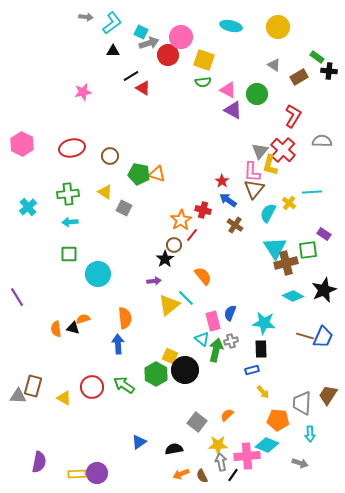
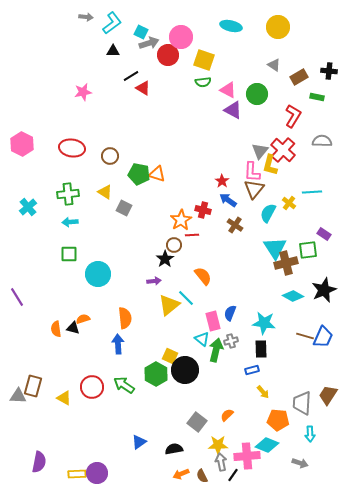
green rectangle at (317, 57): moved 40 px down; rotated 24 degrees counterclockwise
red ellipse at (72, 148): rotated 20 degrees clockwise
red line at (192, 235): rotated 48 degrees clockwise
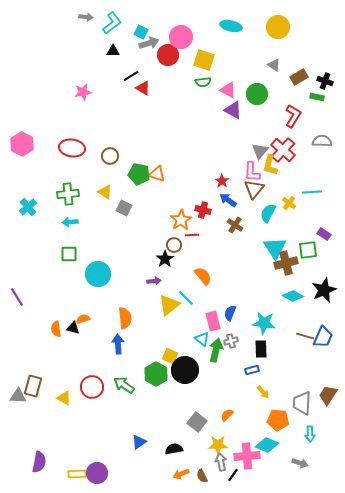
black cross at (329, 71): moved 4 px left, 10 px down; rotated 14 degrees clockwise
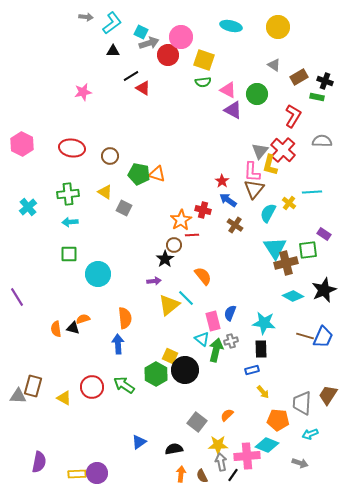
cyan arrow at (310, 434): rotated 70 degrees clockwise
orange arrow at (181, 474): rotated 119 degrees clockwise
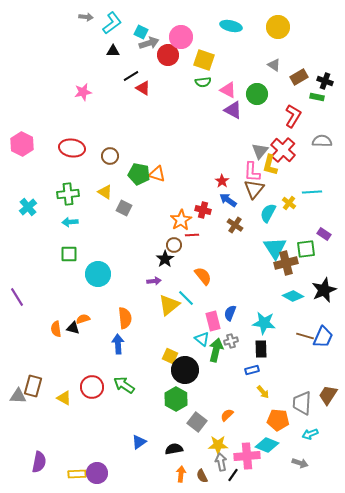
green square at (308, 250): moved 2 px left, 1 px up
green hexagon at (156, 374): moved 20 px right, 25 px down
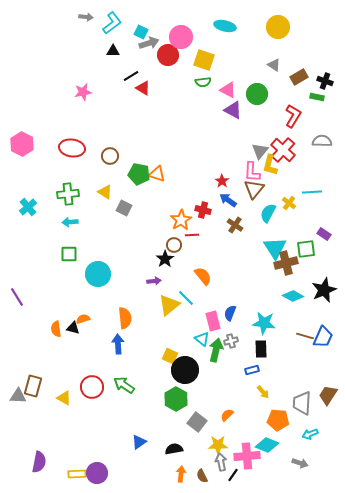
cyan ellipse at (231, 26): moved 6 px left
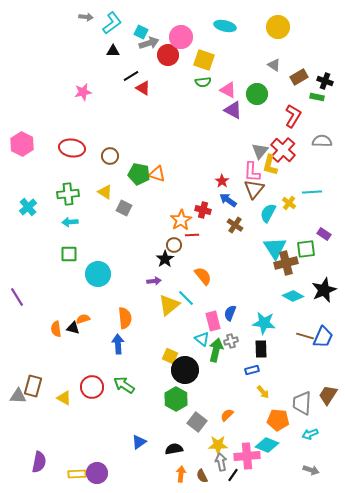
gray arrow at (300, 463): moved 11 px right, 7 px down
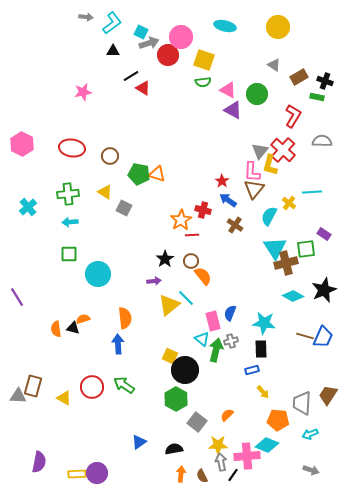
cyan semicircle at (268, 213): moved 1 px right, 3 px down
brown circle at (174, 245): moved 17 px right, 16 px down
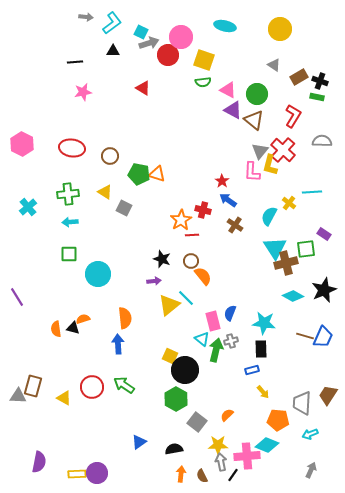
yellow circle at (278, 27): moved 2 px right, 2 px down
black line at (131, 76): moved 56 px left, 14 px up; rotated 28 degrees clockwise
black cross at (325, 81): moved 5 px left
brown triangle at (254, 189): moved 69 px up; rotated 30 degrees counterclockwise
black star at (165, 259): moved 3 px left; rotated 18 degrees counterclockwise
gray arrow at (311, 470): rotated 84 degrees counterclockwise
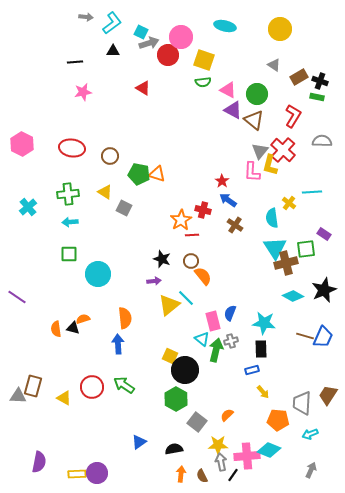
cyan semicircle at (269, 216): moved 3 px right, 2 px down; rotated 36 degrees counterclockwise
purple line at (17, 297): rotated 24 degrees counterclockwise
cyan diamond at (267, 445): moved 2 px right, 5 px down
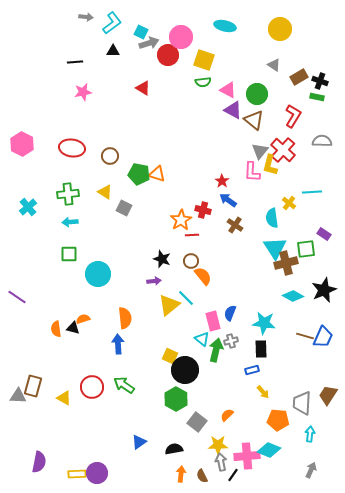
cyan arrow at (310, 434): rotated 119 degrees clockwise
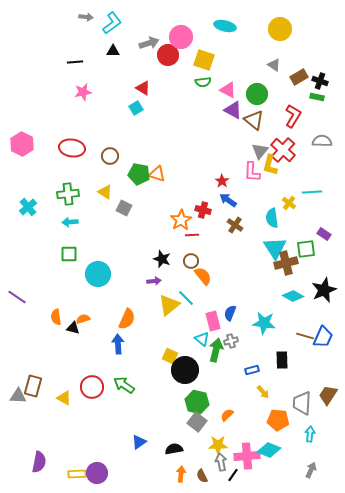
cyan square at (141, 32): moved 5 px left, 76 px down; rotated 32 degrees clockwise
orange semicircle at (125, 318): moved 2 px right, 1 px down; rotated 30 degrees clockwise
orange semicircle at (56, 329): moved 12 px up
black rectangle at (261, 349): moved 21 px right, 11 px down
green hexagon at (176, 399): moved 21 px right, 3 px down; rotated 15 degrees counterclockwise
